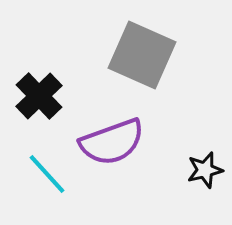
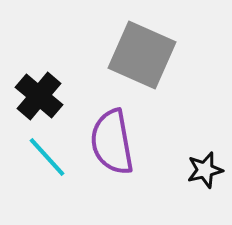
black cross: rotated 6 degrees counterclockwise
purple semicircle: rotated 100 degrees clockwise
cyan line: moved 17 px up
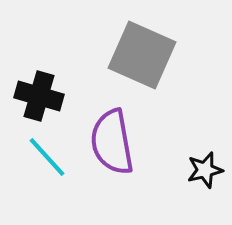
black cross: rotated 24 degrees counterclockwise
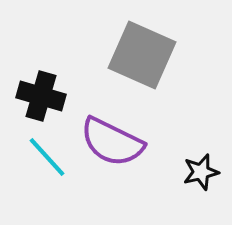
black cross: moved 2 px right
purple semicircle: rotated 54 degrees counterclockwise
black star: moved 4 px left, 2 px down
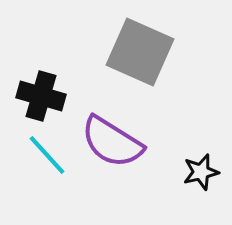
gray square: moved 2 px left, 3 px up
purple semicircle: rotated 6 degrees clockwise
cyan line: moved 2 px up
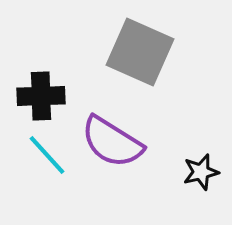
black cross: rotated 18 degrees counterclockwise
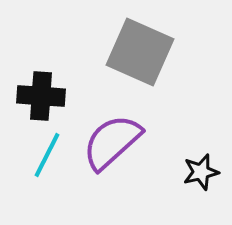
black cross: rotated 6 degrees clockwise
purple semicircle: rotated 106 degrees clockwise
cyan line: rotated 69 degrees clockwise
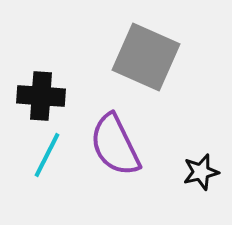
gray square: moved 6 px right, 5 px down
purple semicircle: moved 3 px right, 3 px down; rotated 74 degrees counterclockwise
